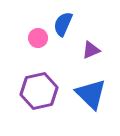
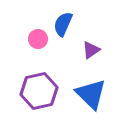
pink circle: moved 1 px down
purple triangle: rotated 12 degrees counterclockwise
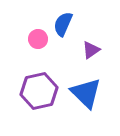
blue triangle: moved 5 px left, 1 px up
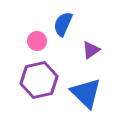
pink circle: moved 1 px left, 2 px down
purple hexagon: moved 11 px up
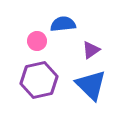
blue semicircle: rotated 60 degrees clockwise
blue triangle: moved 5 px right, 8 px up
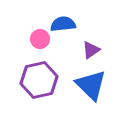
pink circle: moved 3 px right, 2 px up
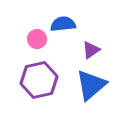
pink circle: moved 3 px left
blue triangle: rotated 36 degrees clockwise
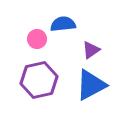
blue triangle: rotated 12 degrees clockwise
